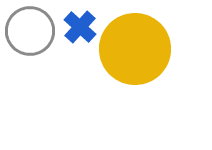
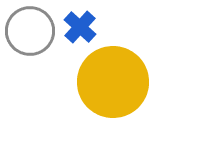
yellow circle: moved 22 px left, 33 px down
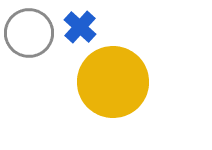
gray circle: moved 1 px left, 2 px down
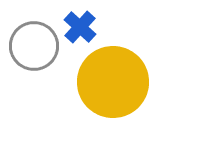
gray circle: moved 5 px right, 13 px down
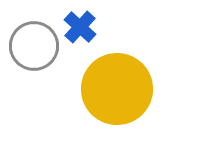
yellow circle: moved 4 px right, 7 px down
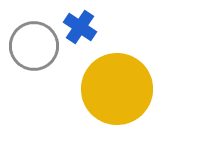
blue cross: rotated 8 degrees counterclockwise
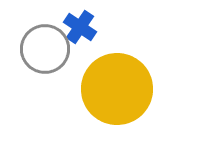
gray circle: moved 11 px right, 3 px down
